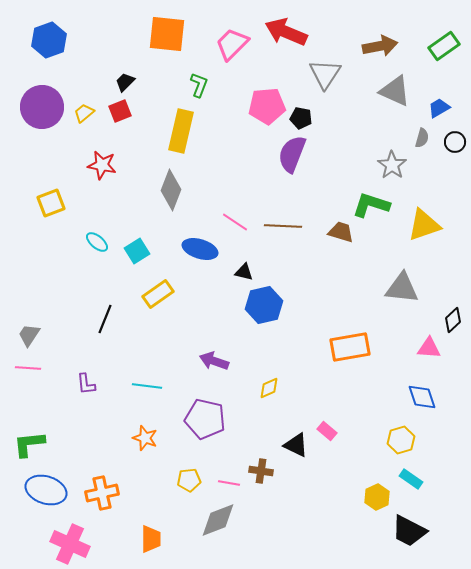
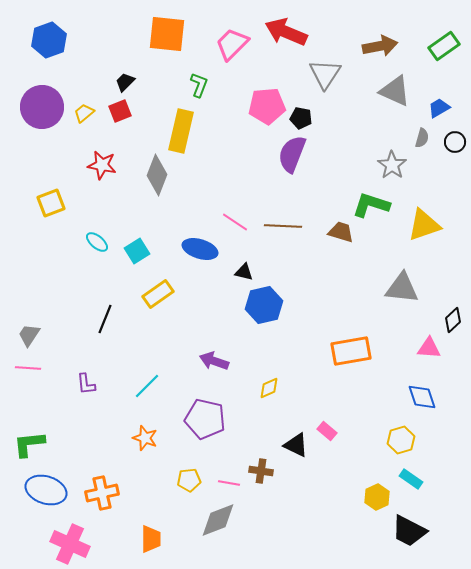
gray diamond at (171, 190): moved 14 px left, 15 px up
orange rectangle at (350, 347): moved 1 px right, 4 px down
cyan line at (147, 386): rotated 52 degrees counterclockwise
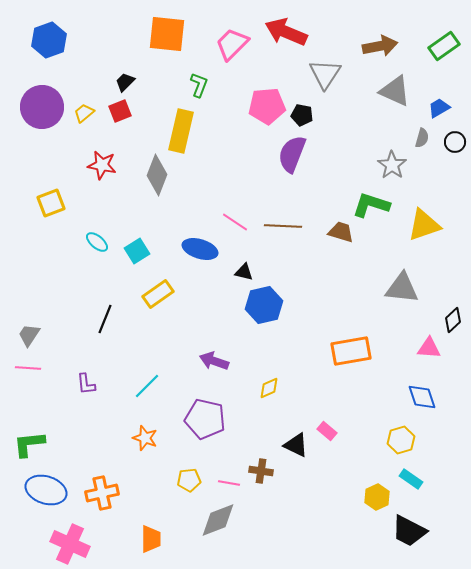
black pentagon at (301, 118): moved 1 px right, 3 px up
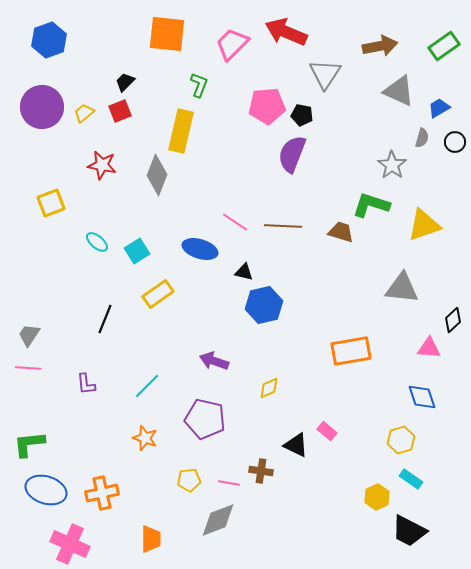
gray triangle at (395, 91): moved 4 px right
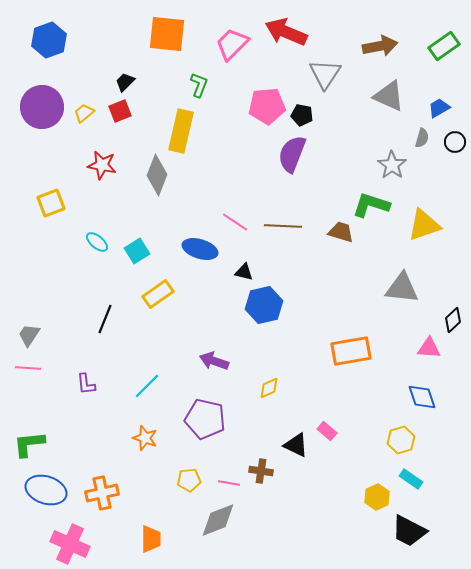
gray triangle at (399, 91): moved 10 px left, 5 px down
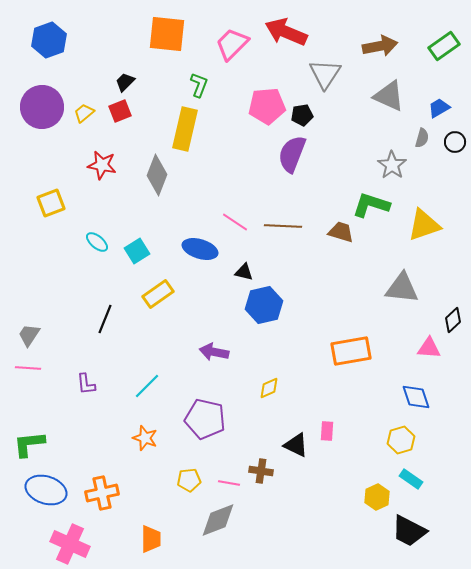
black pentagon at (302, 115): rotated 20 degrees counterclockwise
yellow rectangle at (181, 131): moved 4 px right, 2 px up
purple arrow at (214, 361): moved 9 px up; rotated 8 degrees counterclockwise
blue diamond at (422, 397): moved 6 px left
pink rectangle at (327, 431): rotated 54 degrees clockwise
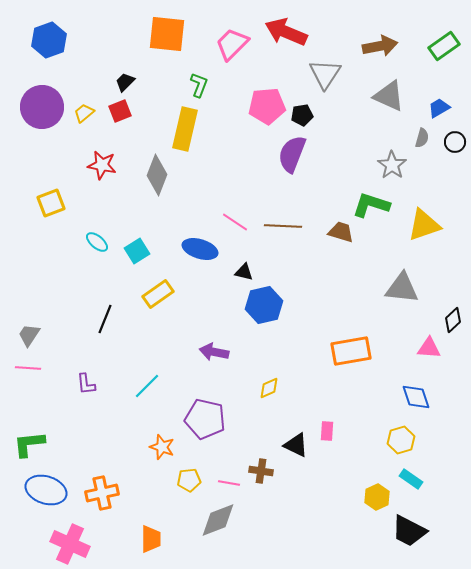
orange star at (145, 438): moved 17 px right, 9 px down
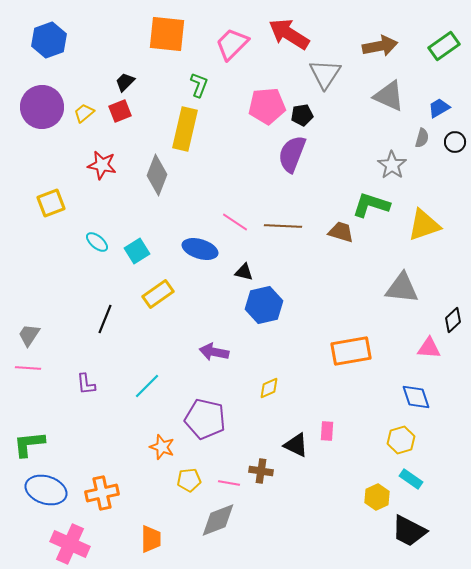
red arrow at (286, 32): moved 3 px right, 2 px down; rotated 9 degrees clockwise
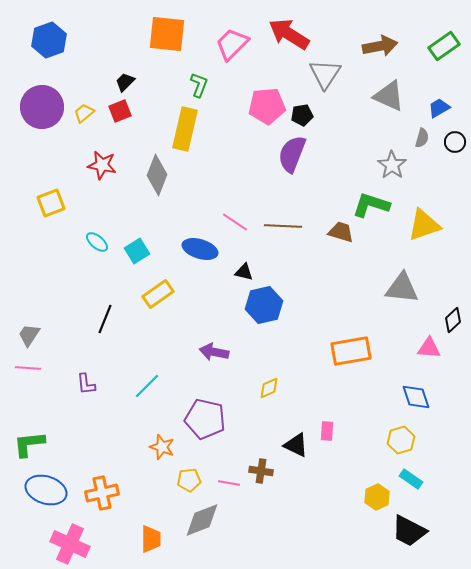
gray diamond at (218, 520): moved 16 px left
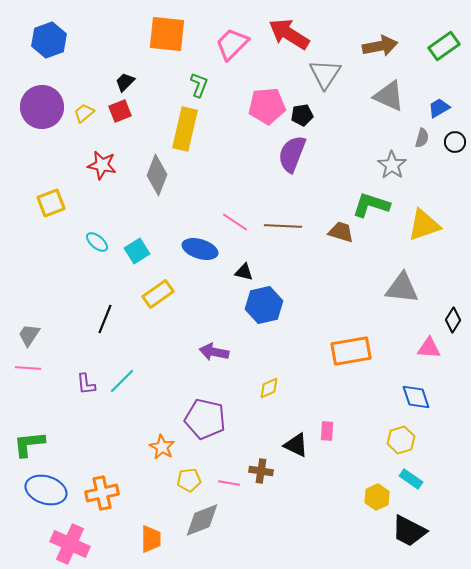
black diamond at (453, 320): rotated 15 degrees counterclockwise
cyan line at (147, 386): moved 25 px left, 5 px up
orange star at (162, 447): rotated 10 degrees clockwise
